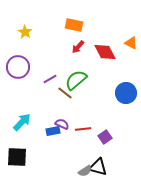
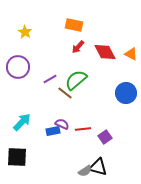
orange triangle: moved 11 px down
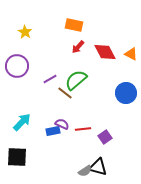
purple circle: moved 1 px left, 1 px up
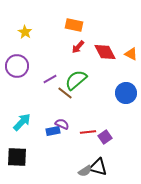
red line: moved 5 px right, 3 px down
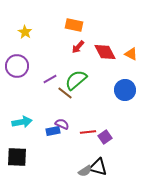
blue circle: moved 1 px left, 3 px up
cyan arrow: rotated 36 degrees clockwise
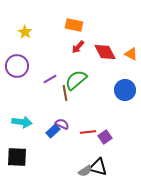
brown line: rotated 42 degrees clockwise
cyan arrow: rotated 18 degrees clockwise
blue rectangle: rotated 32 degrees counterclockwise
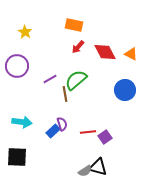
brown line: moved 1 px down
purple semicircle: rotated 48 degrees clockwise
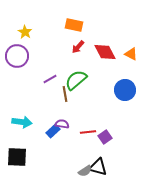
purple circle: moved 10 px up
purple semicircle: rotated 64 degrees counterclockwise
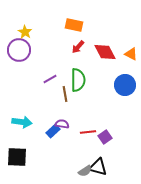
purple circle: moved 2 px right, 6 px up
green semicircle: moved 2 px right; rotated 130 degrees clockwise
blue circle: moved 5 px up
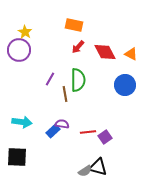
purple line: rotated 32 degrees counterclockwise
